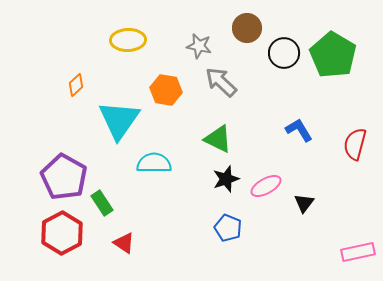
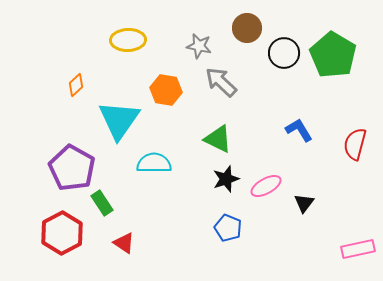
purple pentagon: moved 8 px right, 9 px up
pink rectangle: moved 3 px up
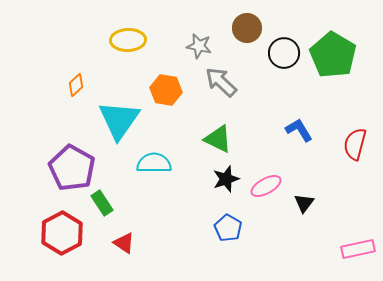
blue pentagon: rotated 8 degrees clockwise
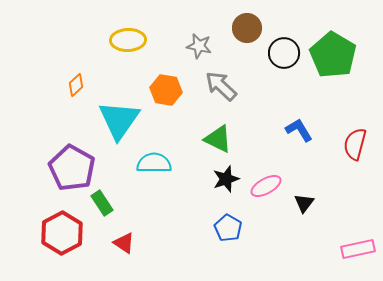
gray arrow: moved 4 px down
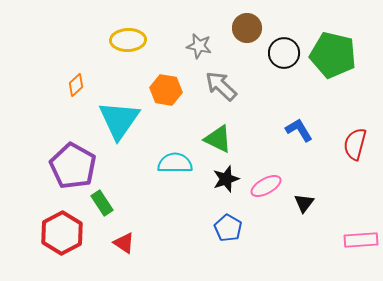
green pentagon: rotated 18 degrees counterclockwise
cyan semicircle: moved 21 px right
purple pentagon: moved 1 px right, 2 px up
pink rectangle: moved 3 px right, 9 px up; rotated 8 degrees clockwise
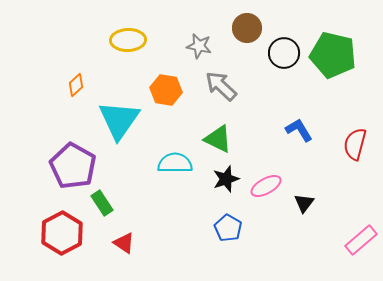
pink rectangle: rotated 36 degrees counterclockwise
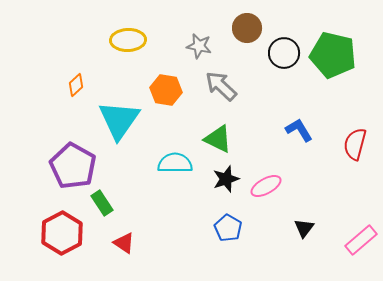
black triangle: moved 25 px down
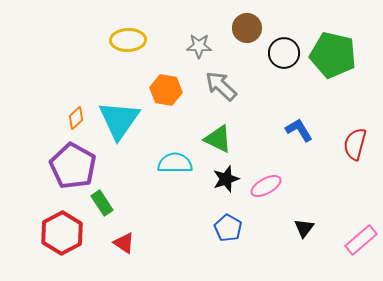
gray star: rotated 10 degrees counterclockwise
orange diamond: moved 33 px down
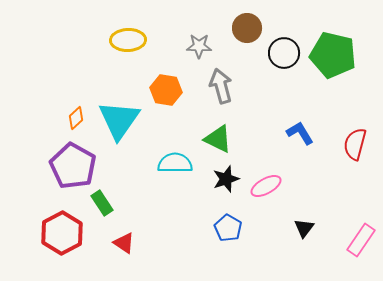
gray arrow: rotated 32 degrees clockwise
blue L-shape: moved 1 px right, 3 px down
pink rectangle: rotated 16 degrees counterclockwise
